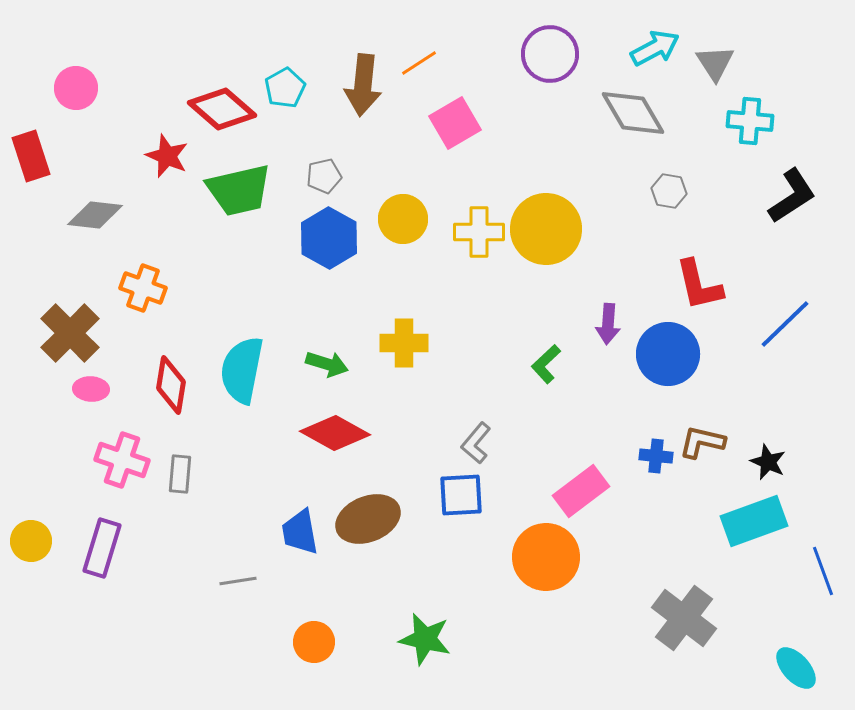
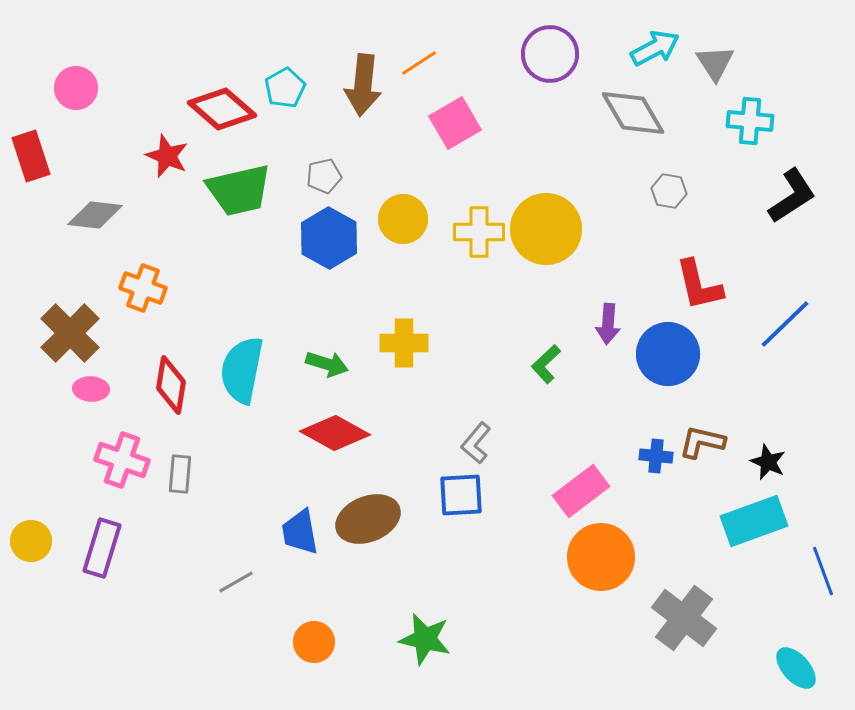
orange circle at (546, 557): moved 55 px right
gray line at (238, 581): moved 2 px left, 1 px down; rotated 21 degrees counterclockwise
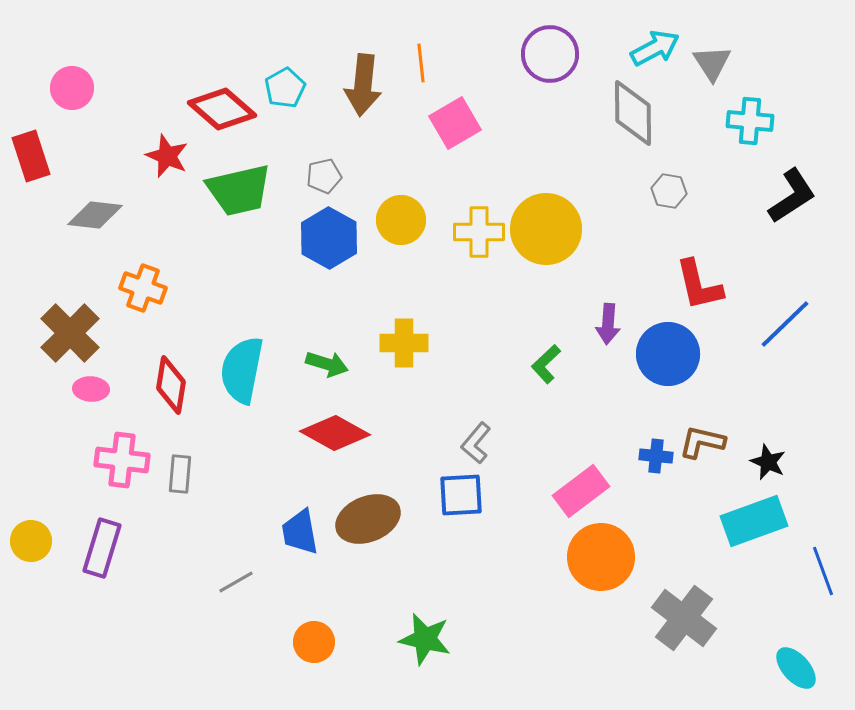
orange line at (419, 63): moved 2 px right; rotated 63 degrees counterclockwise
gray triangle at (715, 63): moved 3 px left
pink circle at (76, 88): moved 4 px left
gray diamond at (633, 113): rotated 30 degrees clockwise
yellow circle at (403, 219): moved 2 px left, 1 px down
pink cross at (122, 460): rotated 12 degrees counterclockwise
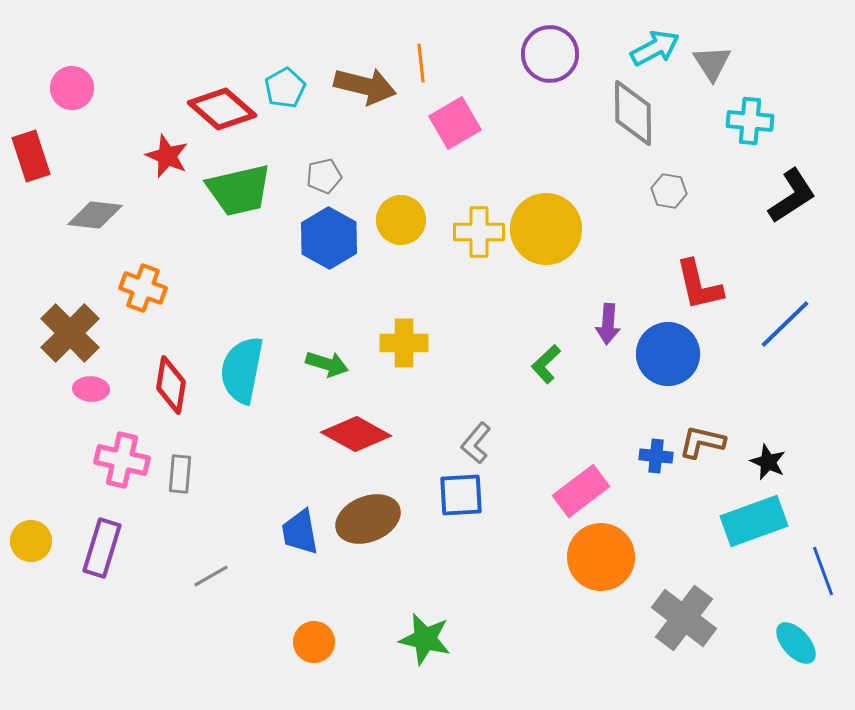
brown arrow at (363, 85): moved 2 px right, 1 px down; rotated 82 degrees counterclockwise
red diamond at (335, 433): moved 21 px right, 1 px down
pink cross at (122, 460): rotated 6 degrees clockwise
gray line at (236, 582): moved 25 px left, 6 px up
cyan ellipse at (796, 668): moved 25 px up
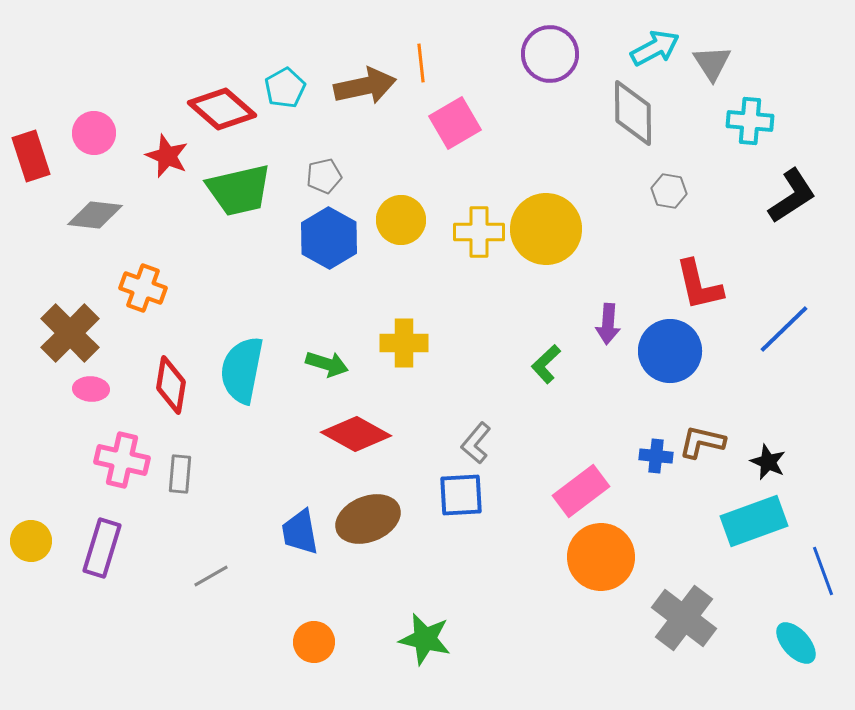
brown arrow at (365, 86): rotated 26 degrees counterclockwise
pink circle at (72, 88): moved 22 px right, 45 px down
blue line at (785, 324): moved 1 px left, 5 px down
blue circle at (668, 354): moved 2 px right, 3 px up
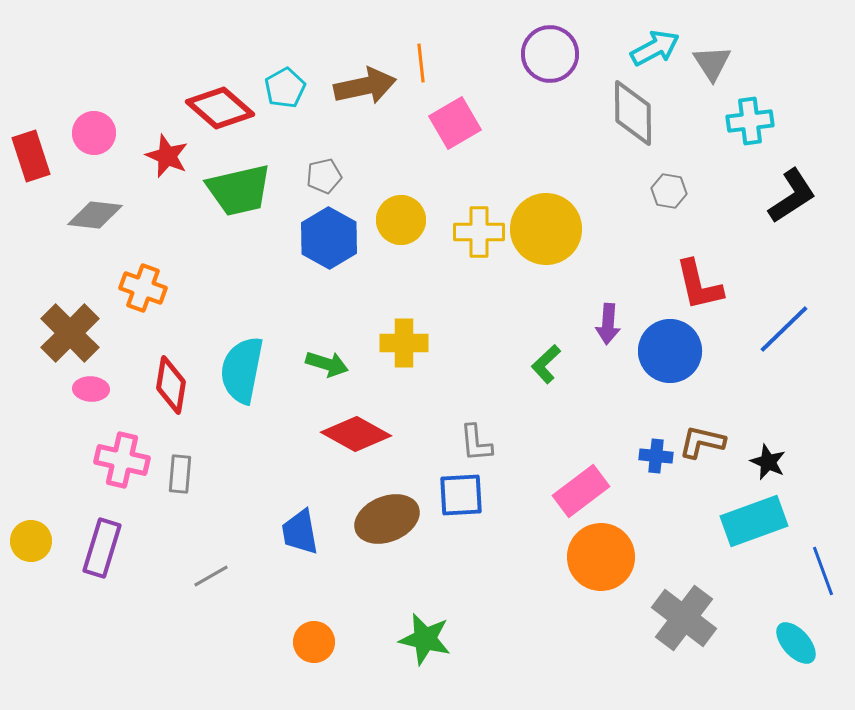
red diamond at (222, 109): moved 2 px left, 1 px up
cyan cross at (750, 121): rotated 12 degrees counterclockwise
gray L-shape at (476, 443): rotated 45 degrees counterclockwise
brown ellipse at (368, 519): moved 19 px right
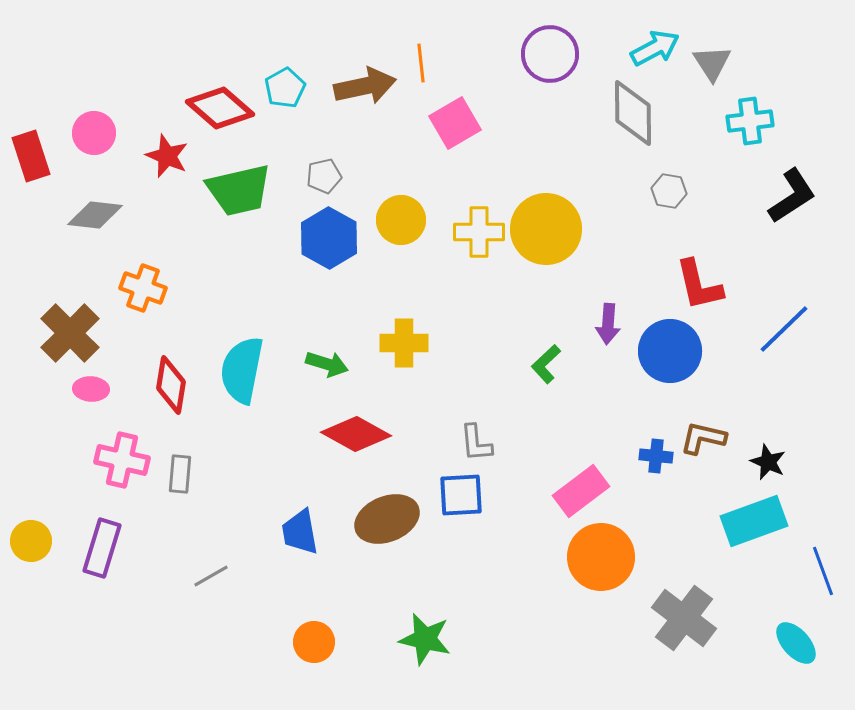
brown L-shape at (702, 442): moved 1 px right, 4 px up
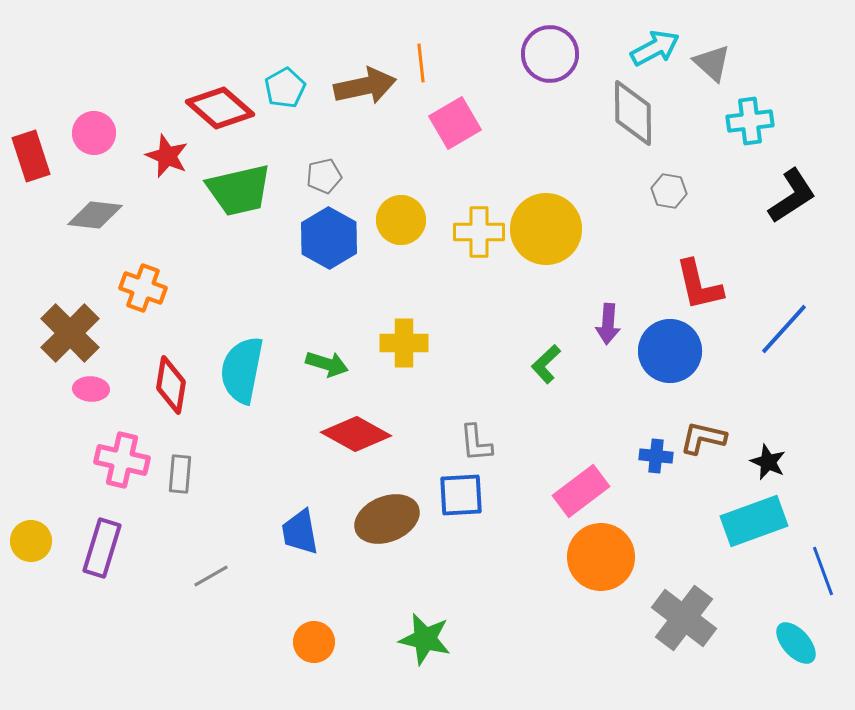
gray triangle at (712, 63): rotated 15 degrees counterclockwise
blue line at (784, 329): rotated 4 degrees counterclockwise
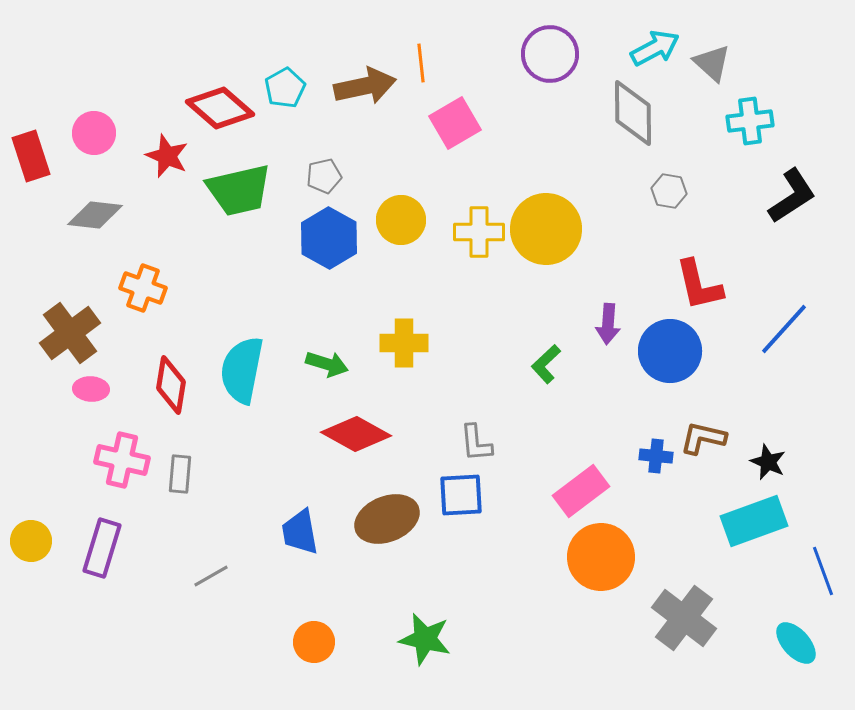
brown cross at (70, 333): rotated 8 degrees clockwise
